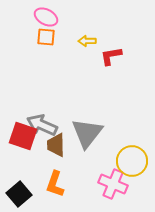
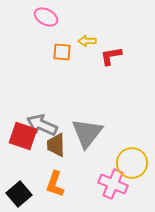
orange square: moved 16 px right, 15 px down
yellow circle: moved 2 px down
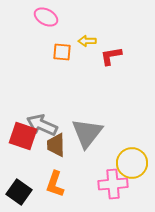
pink cross: rotated 28 degrees counterclockwise
black square: moved 2 px up; rotated 15 degrees counterclockwise
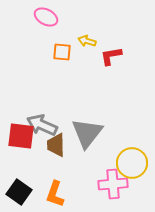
yellow arrow: rotated 18 degrees clockwise
red square: moved 2 px left; rotated 12 degrees counterclockwise
orange L-shape: moved 10 px down
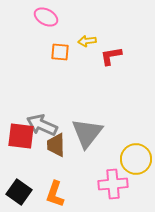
yellow arrow: rotated 24 degrees counterclockwise
orange square: moved 2 px left
yellow circle: moved 4 px right, 4 px up
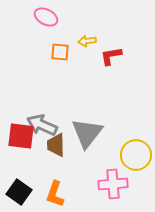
yellow circle: moved 4 px up
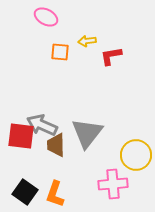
black square: moved 6 px right
